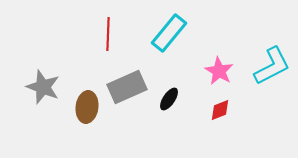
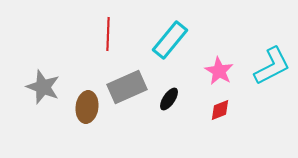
cyan rectangle: moved 1 px right, 7 px down
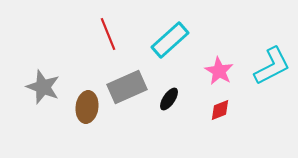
red line: rotated 24 degrees counterclockwise
cyan rectangle: rotated 9 degrees clockwise
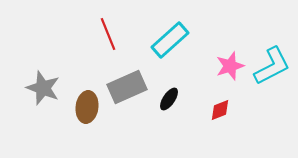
pink star: moved 11 px right, 5 px up; rotated 24 degrees clockwise
gray star: moved 1 px down
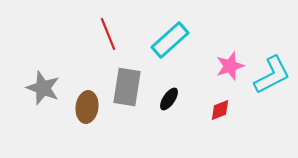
cyan L-shape: moved 9 px down
gray rectangle: rotated 57 degrees counterclockwise
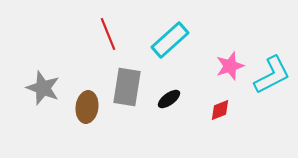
black ellipse: rotated 20 degrees clockwise
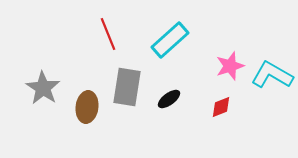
cyan L-shape: rotated 123 degrees counterclockwise
gray star: rotated 12 degrees clockwise
red diamond: moved 1 px right, 3 px up
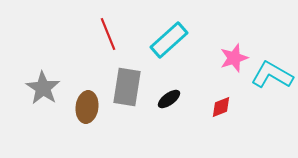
cyan rectangle: moved 1 px left
pink star: moved 4 px right, 8 px up
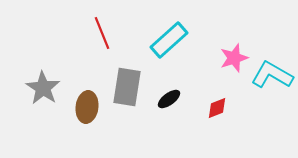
red line: moved 6 px left, 1 px up
red diamond: moved 4 px left, 1 px down
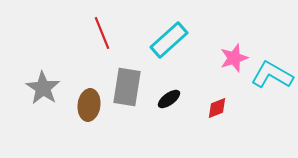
brown ellipse: moved 2 px right, 2 px up
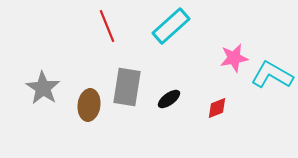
red line: moved 5 px right, 7 px up
cyan rectangle: moved 2 px right, 14 px up
pink star: rotated 8 degrees clockwise
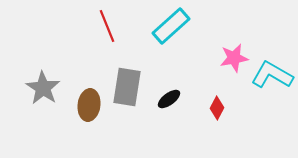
red diamond: rotated 40 degrees counterclockwise
